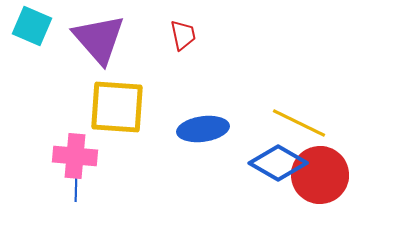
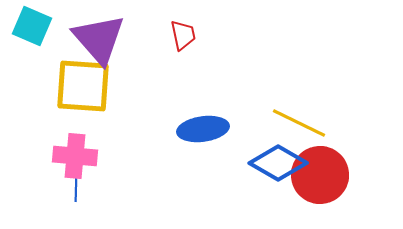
yellow square: moved 34 px left, 21 px up
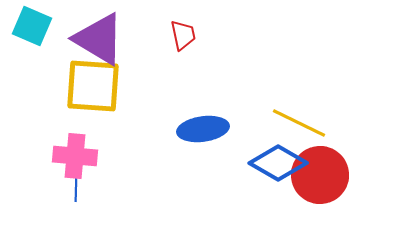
purple triangle: rotated 18 degrees counterclockwise
yellow square: moved 10 px right
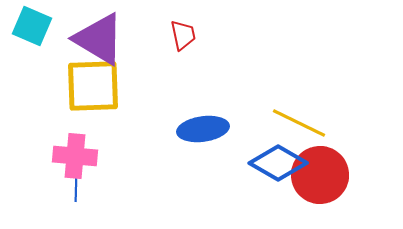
yellow square: rotated 6 degrees counterclockwise
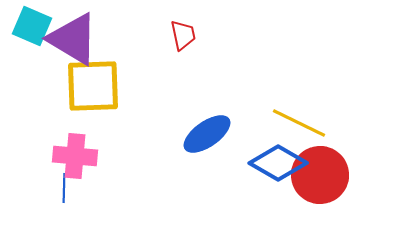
purple triangle: moved 26 px left
blue ellipse: moved 4 px right, 5 px down; rotated 27 degrees counterclockwise
blue line: moved 12 px left, 1 px down
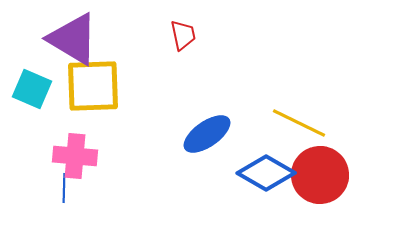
cyan square: moved 63 px down
blue diamond: moved 12 px left, 10 px down
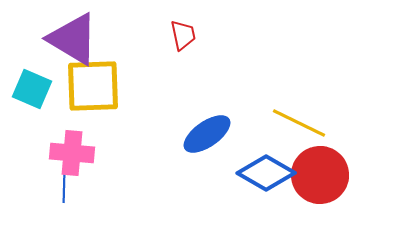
pink cross: moved 3 px left, 3 px up
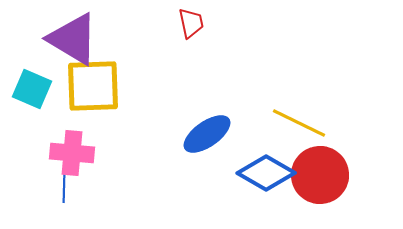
red trapezoid: moved 8 px right, 12 px up
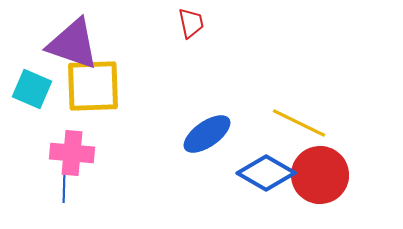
purple triangle: moved 5 px down; rotated 12 degrees counterclockwise
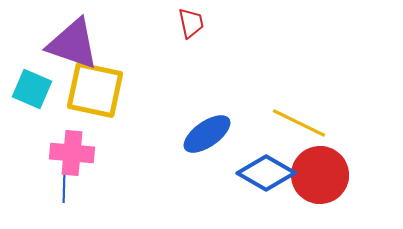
yellow square: moved 2 px right, 4 px down; rotated 14 degrees clockwise
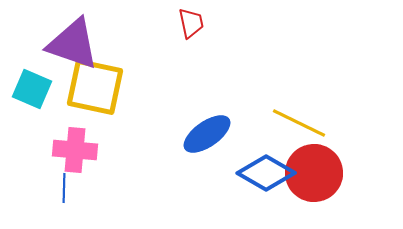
yellow square: moved 3 px up
pink cross: moved 3 px right, 3 px up
red circle: moved 6 px left, 2 px up
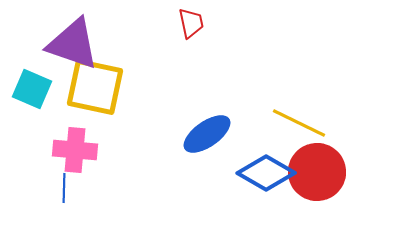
red circle: moved 3 px right, 1 px up
